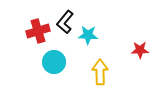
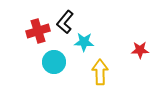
cyan star: moved 4 px left, 7 px down
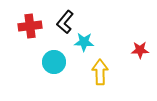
red cross: moved 8 px left, 5 px up; rotated 10 degrees clockwise
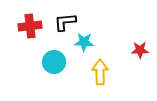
black L-shape: rotated 45 degrees clockwise
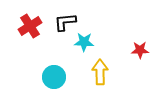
red cross: rotated 25 degrees counterclockwise
cyan circle: moved 15 px down
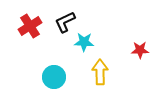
black L-shape: rotated 20 degrees counterclockwise
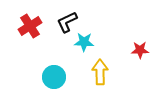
black L-shape: moved 2 px right
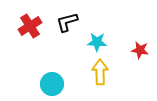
black L-shape: rotated 10 degrees clockwise
cyan star: moved 13 px right
red star: rotated 12 degrees clockwise
cyan circle: moved 2 px left, 7 px down
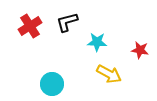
yellow arrow: moved 9 px right, 2 px down; rotated 120 degrees clockwise
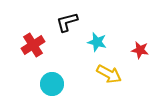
red cross: moved 3 px right, 19 px down
cyan star: rotated 12 degrees clockwise
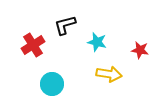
black L-shape: moved 2 px left, 3 px down
yellow arrow: rotated 20 degrees counterclockwise
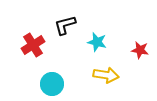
yellow arrow: moved 3 px left, 1 px down
